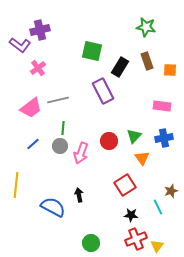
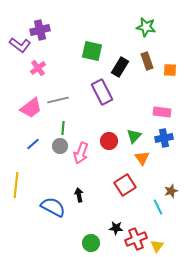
purple rectangle: moved 1 px left, 1 px down
pink rectangle: moved 6 px down
black star: moved 15 px left, 13 px down
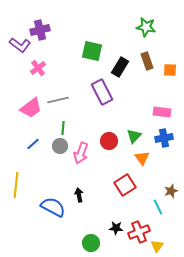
red cross: moved 3 px right, 7 px up
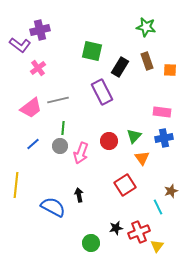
black star: rotated 16 degrees counterclockwise
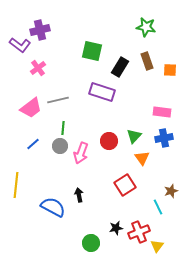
purple rectangle: rotated 45 degrees counterclockwise
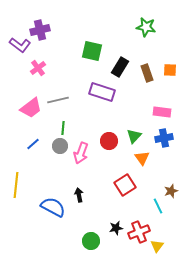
brown rectangle: moved 12 px down
cyan line: moved 1 px up
green circle: moved 2 px up
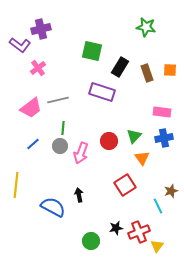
purple cross: moved 1 px right, 1 px up
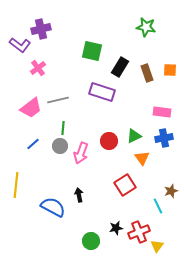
green triangle: rotated 21 degrees clockwise
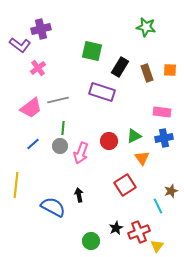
black star: rotated 16 degrees counterclockwise
